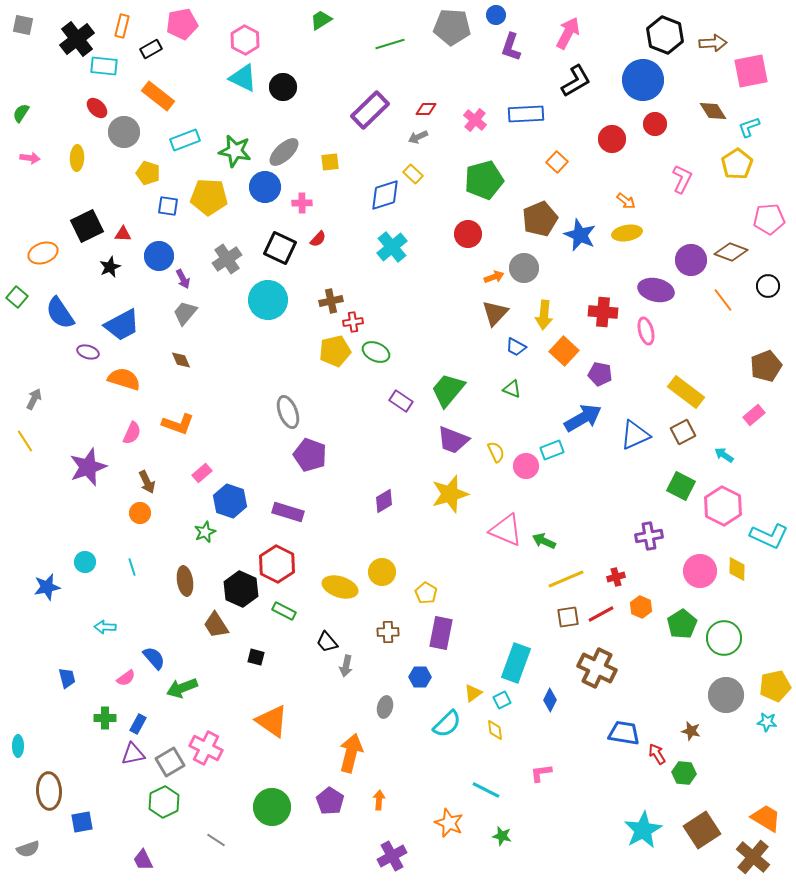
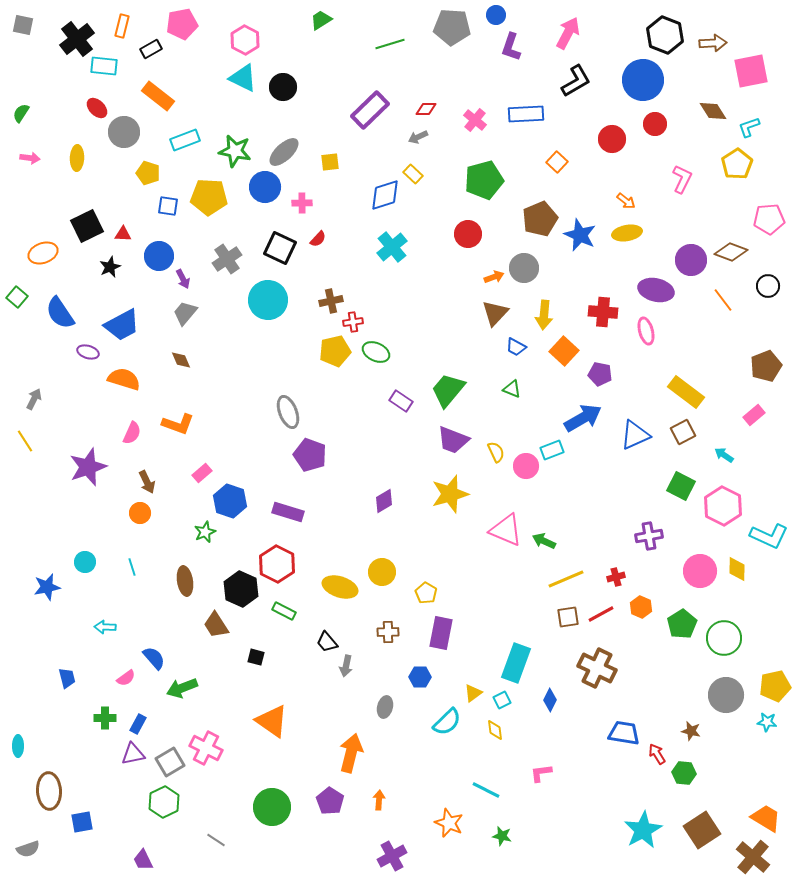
cyan semicircle at (447, 724): moved 2 px up
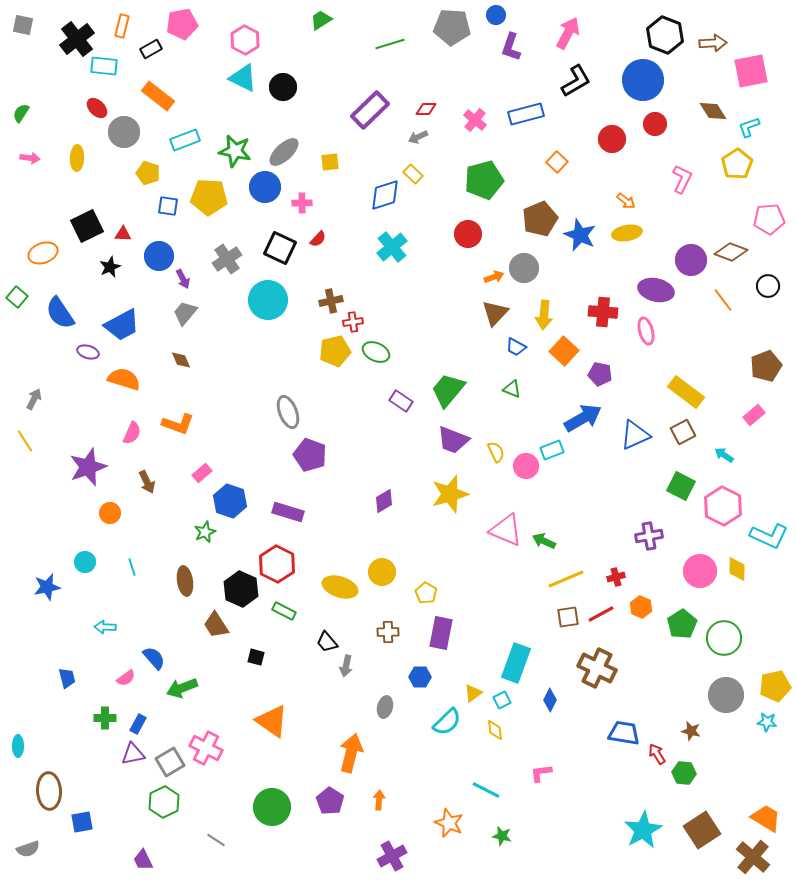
blue rectangle at (526, 114): rotated 12 degrees counterclockwise
orange circle at (140, 513): moved 30 px left
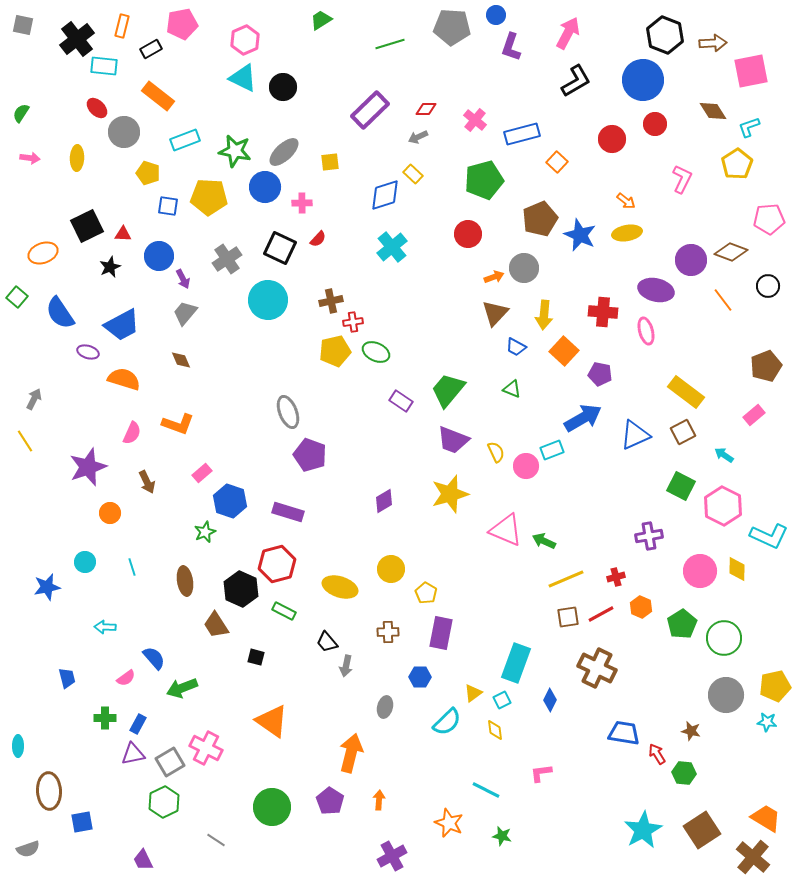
pink hexagon at (245, 40): rotated 8 degrees clockwise
blue rectangle at (526, 114): moved 4 px left, 20 px down
red hexagon at (277, 564): rotated 18 degrees clockwise
yellow circle at (382, 572): moved 9 px right, 3 px up
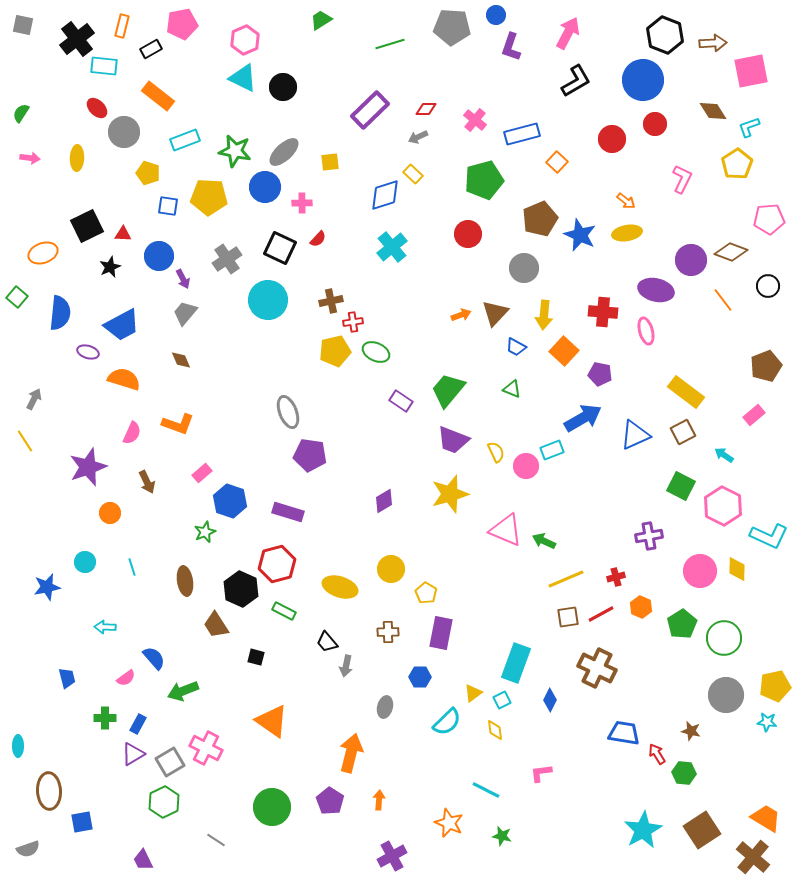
orange arrow at (494, 277): moved 33 px left, 38 px down
blue semicircle at (60, 313): rotated 140 degrees counterclockwise
purple pentagon at (310, 455): rotated 12 degrees counterclockwise
green arrow at (182, 688): moved 1 px right, 3 px down
purple triangle at (133, 754): rotated 20 degrees counterclockwise
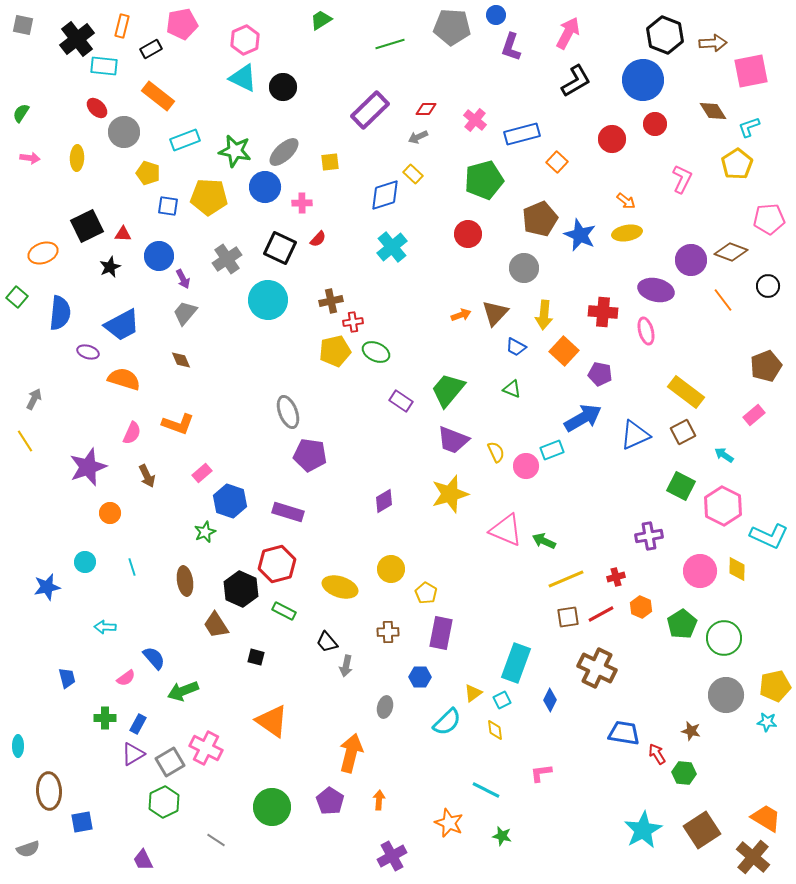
brown arrow at (147, 482): moved 6 px up
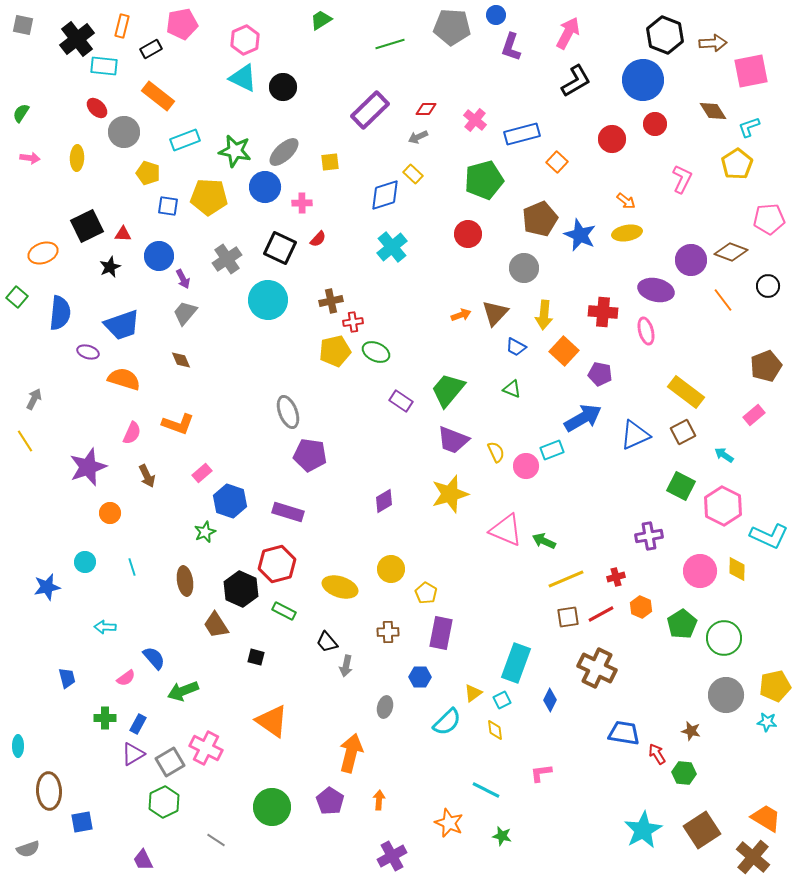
blue trapezoid at (122, 325): rotated 9 degrees clockwise
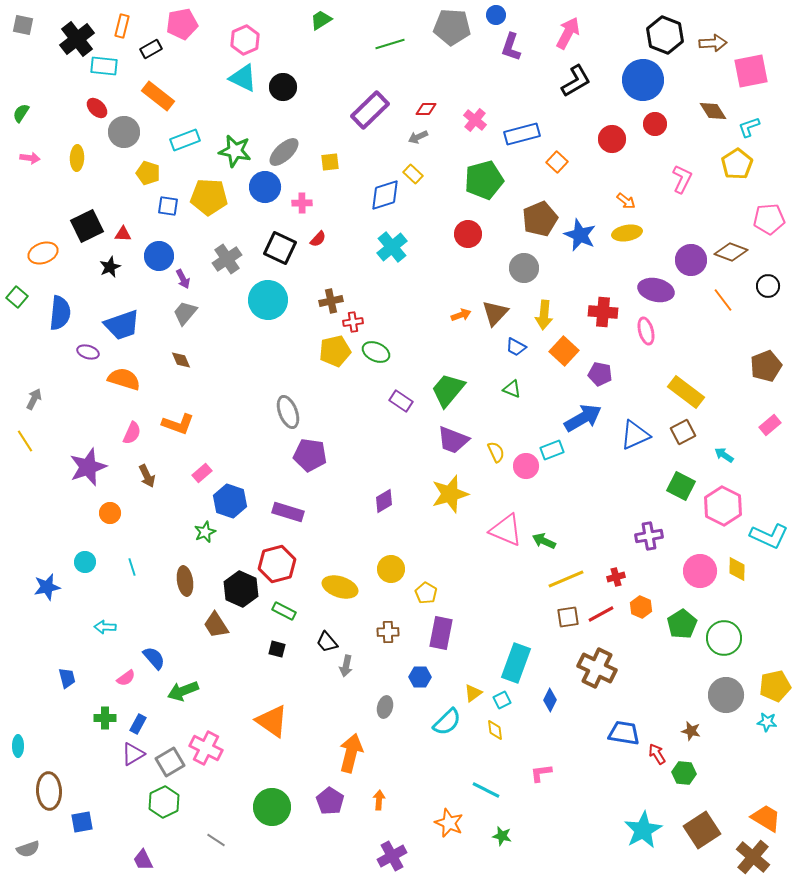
pink rectangle at (754, 415): moved 16 px right, 10 px down
black square at (256, 657): moved 21 px right, 8 px up
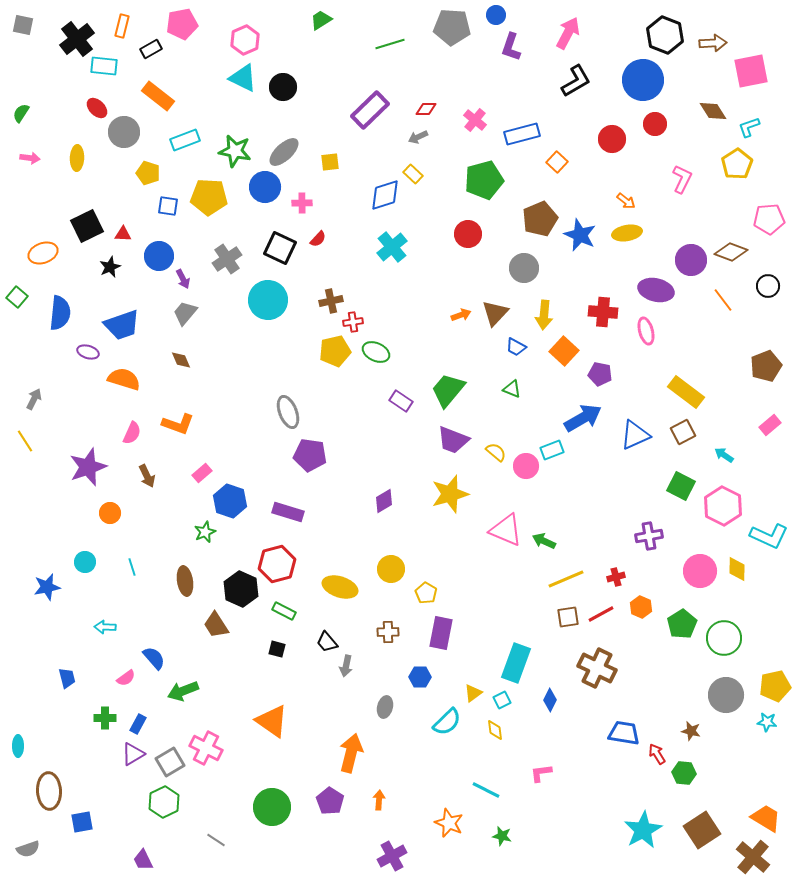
yellow semicircle at (496, 452): rotated 25 degrees counterclockwise
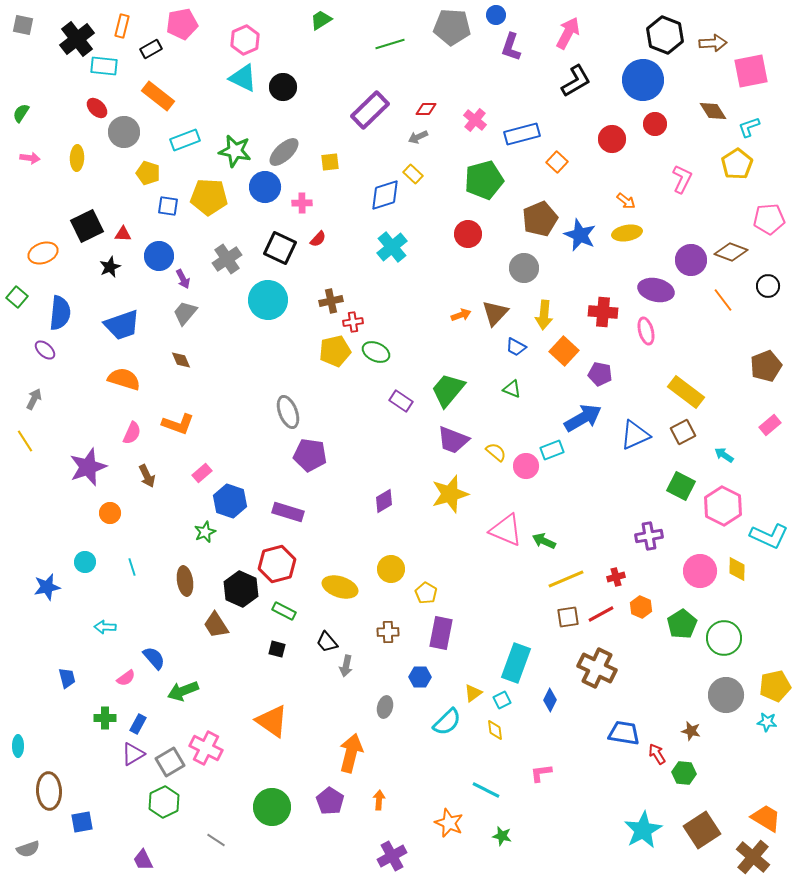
purple ellipse at (88, 352): moved 43 px left, 2 px up; rotated 25 degrees clockwise
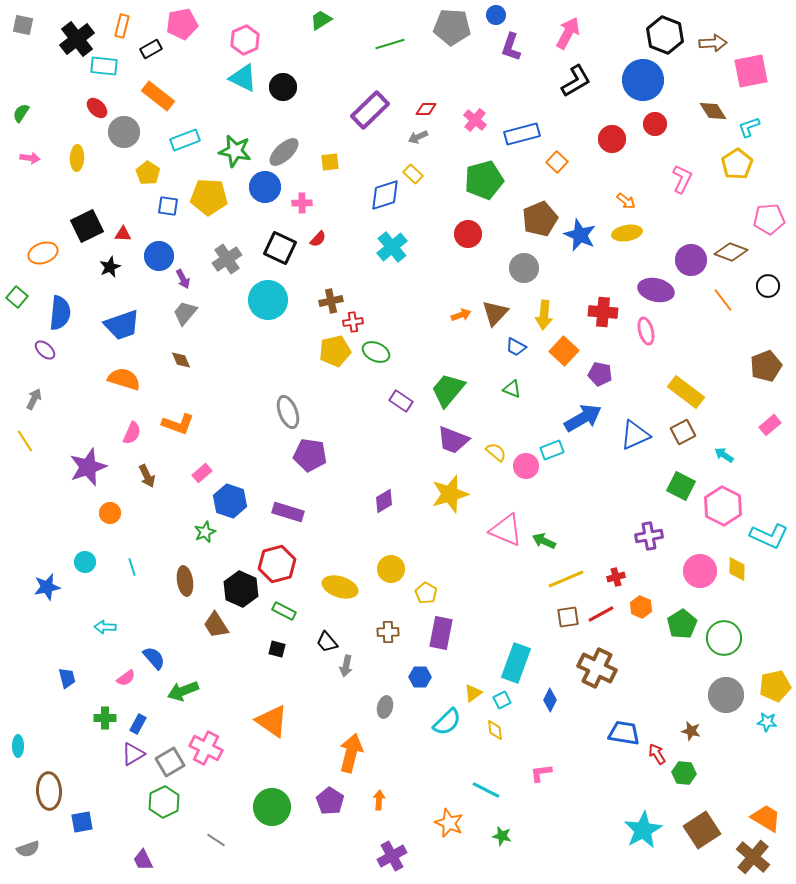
yellow pentagon at (148, 173): rotated 15 degrees clockwise
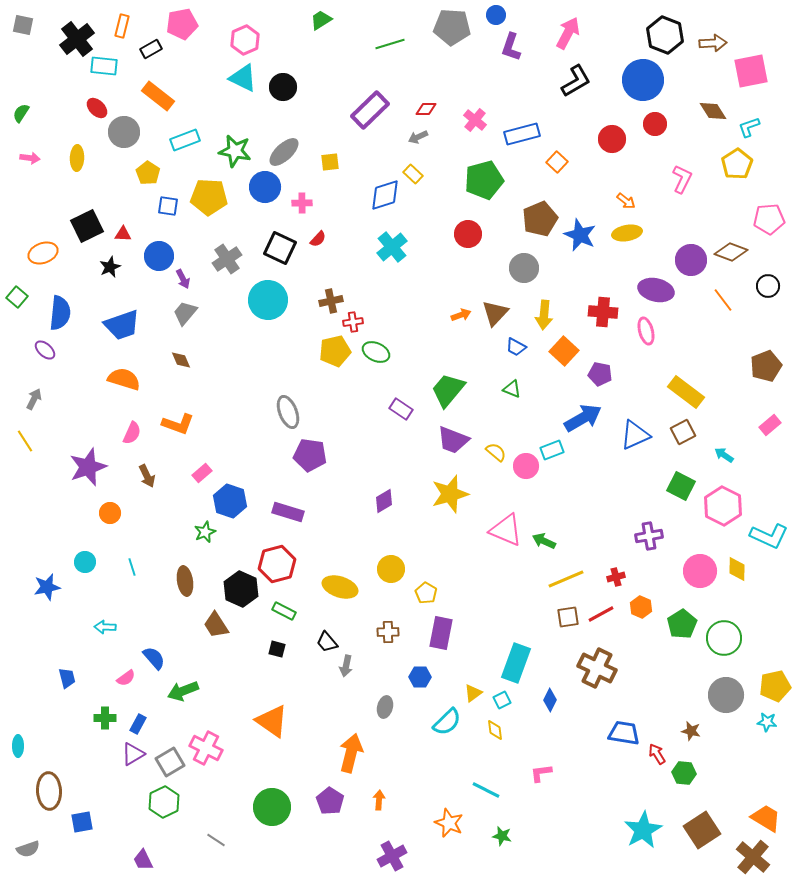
purple rectangle at (401, 401): moved 8 px down
